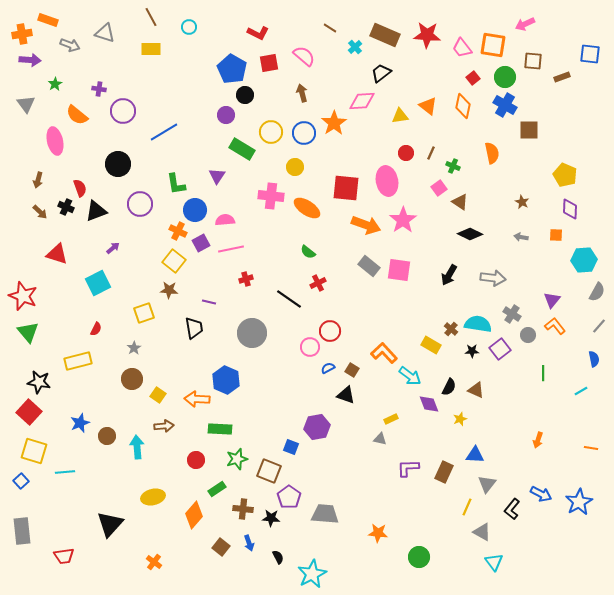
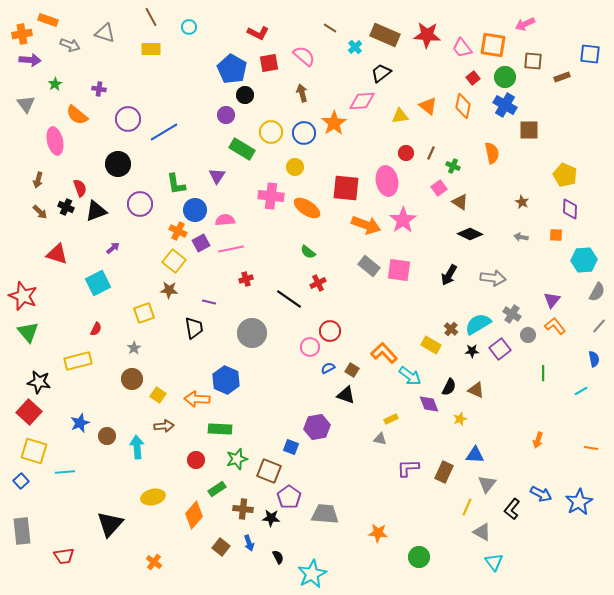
purple circle at (123, 111): moved 5 px right, 8 px down
cyan semicircle at (478, 324): rotated 40 degrees counterclockwise
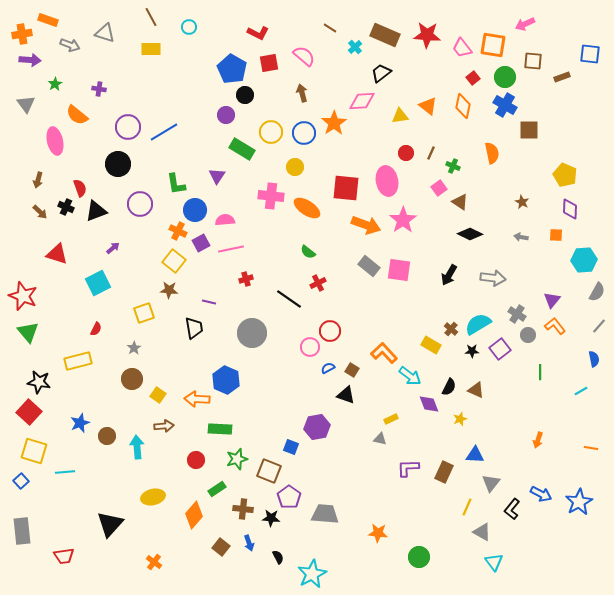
purple circle at (128, 119): moved 8 px down
gray cross at (512, 314): moved 5 px right
green line at (543, 373): moved 3 px left, 1 px up
gray triangle at (487, 484): moved 4 px right, 1 px up
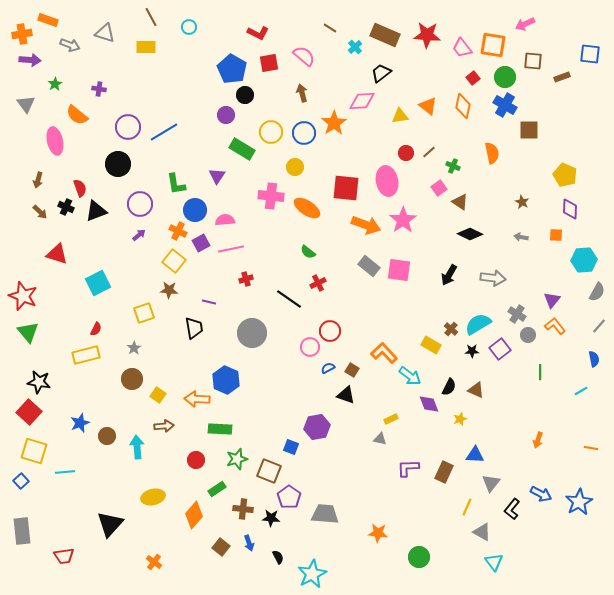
yellow rectangle at (151, 49): moved 5 px left, 2 px up
brown line at (431, 153): moved 2 px left, 1 px up; rotated 24 degrees clockwise
purple arrow at (113, 248): moved 26 px right, 13 px up
yellow rectangle at (78, 361): moved 8 px right, 6 px up
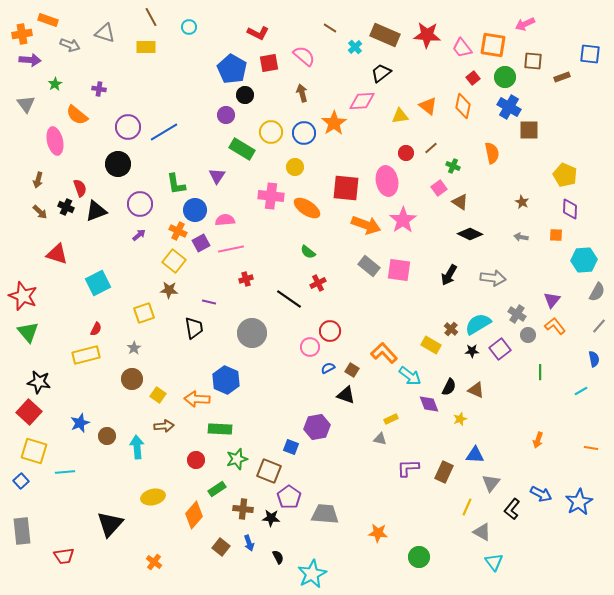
blue cross at (505, 105): moved 4 px right, 2 px down
brown line at (429, 152): moved 2 px right, 4 px up
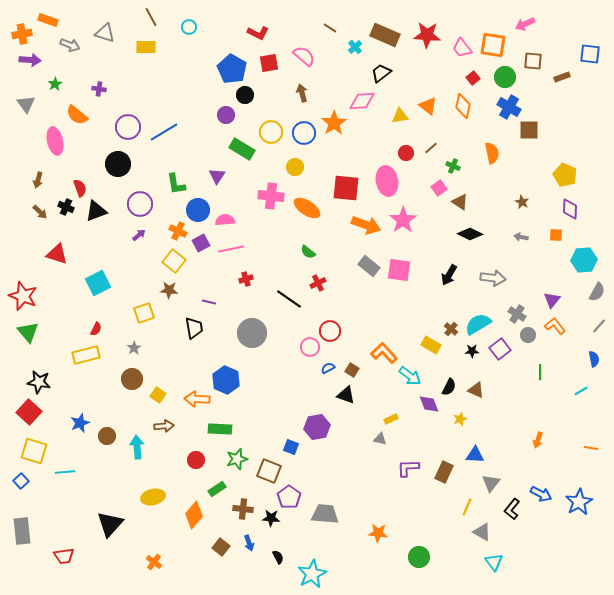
blue circle at (195, 210): moved 3 px right
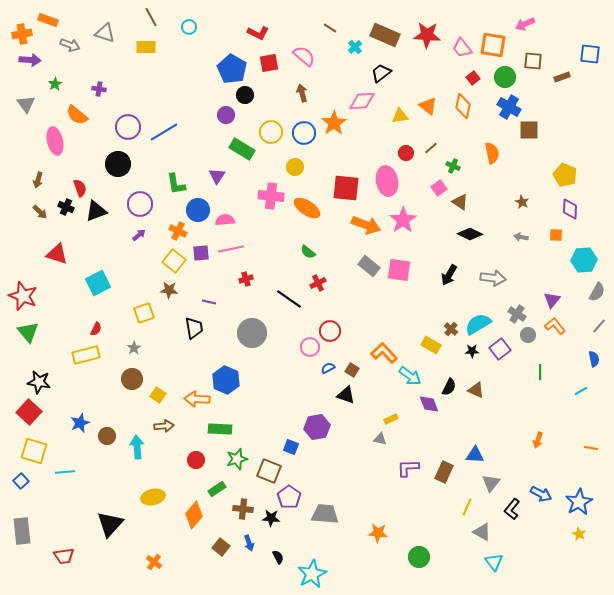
purple square at (201, 243): moved 10 px down; rotated 24 degrees clockwise
yellow star at (460, 419): moved 119 px right, 115 px down; rotated 24 degrees counterclockwise
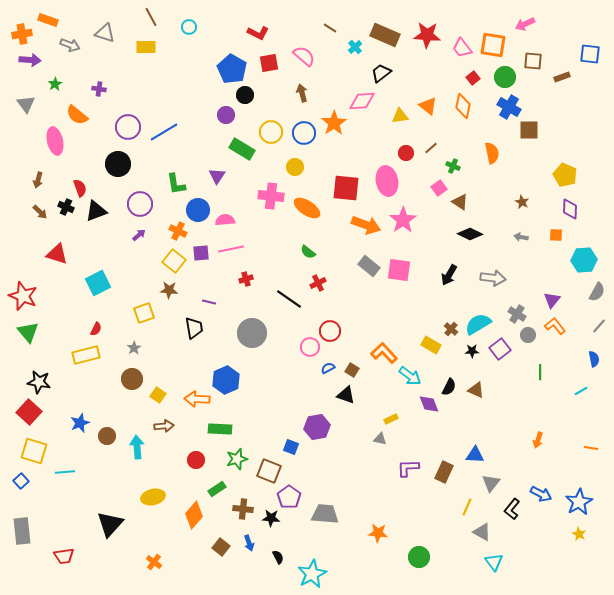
blue hexagon at (226, 380): rotated 12 degrees clockwise
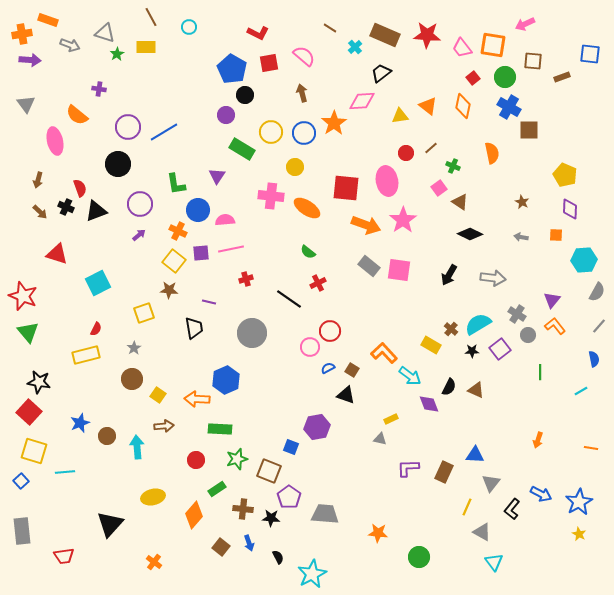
green star at (55, 84): moved 62 px right, 30 px up
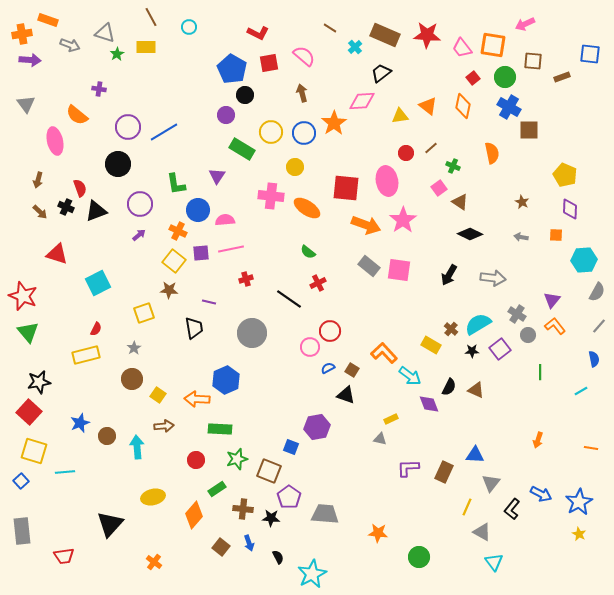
black star at (39, 382): rotated 20 degrees counterclockwise
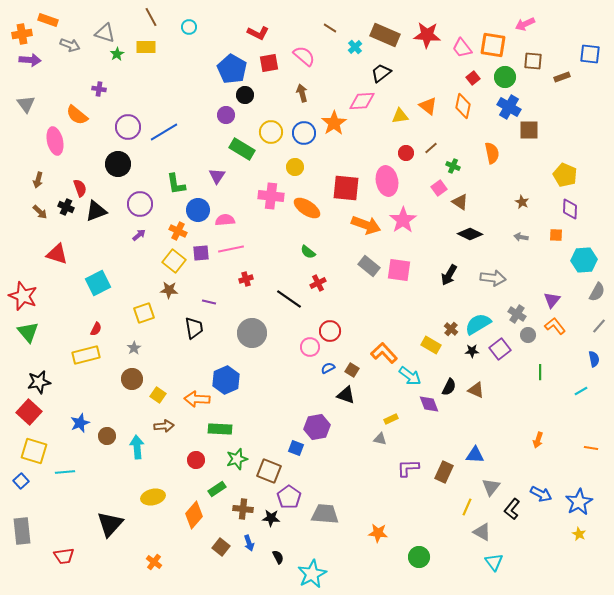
blue square at (291, 447): moved 5 px right, 1 px down
gray triangle at (491, 483): moved 4 px down
